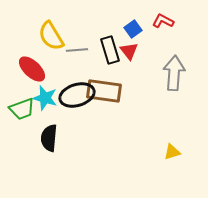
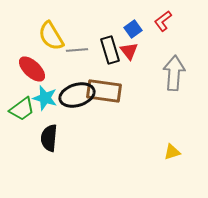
red L-shape: rotated 65 degrees counterclockwise
green trapezoid: rotated 16 degrees counterclockwise
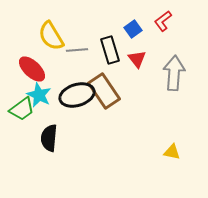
red triangle: moved 8 px right, 8 px down
brown rectangle: rotated 48 degrees clockwise
cyan star: moved 6 px left, 3 px up; rotated 10 degrees clockwise
yellow triangle: rotated 30 degrees clockwise
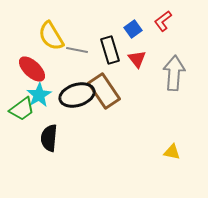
gray line: rotated 15 degrees clockwise
cyan star: rotated 15 degrees clockwise
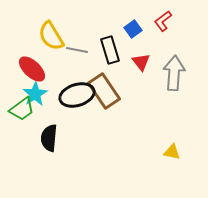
red triangle: moved 4 px right, 3 px down
cyan star: moved 4 px left, 1 px up
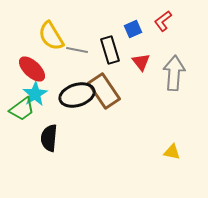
blue square: rotated 12 degrees clockwise
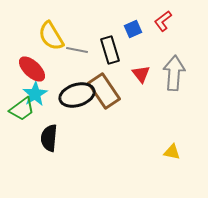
red triangle: moved 12 px down
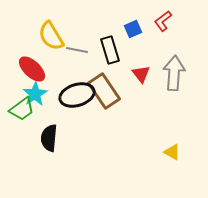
yellow triangle: rotated 18 degrees clockwise
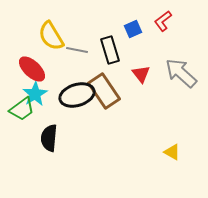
gray arrow: moved 7 px right; rotated 52 degrees counterclockwise
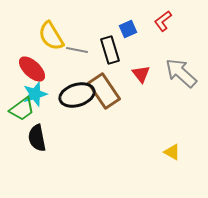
blue square: moved 5 px left
cyan star: rotated 15 degrees clockwise
black semicircle: moved 12 px left; rotated 16 degrees counterclockwise
